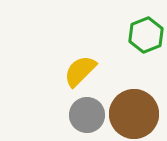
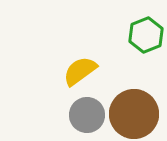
yellow semicircle: rotated 9 degrees clockwise
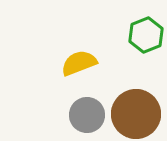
yellow semicircle: moved 1 px left, 8 px up; rotated 15 degrees clockwise
brown circle: moved 2 px right
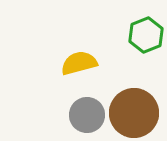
yellow semicircle: rotated 6 degrees clockwise
brown circle: moved 2 px left, 1 px up
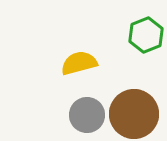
brown circle: moved 1 px down
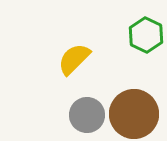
green hexagon: rotated 12 degrees counterclockwise
yellow semicircle: moved 5 px left, 4 px up; rotated 30 degrees counterclockwise
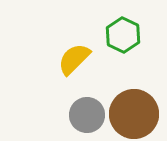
green hexagon: moved 23 px left
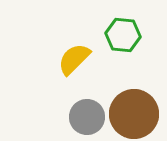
green hexagon: rotated 20 degrees counterclockwise
gray circle: moved 2 px down
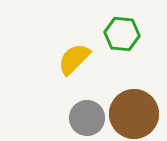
green hexagon: moved 1 px left, 1 px up
gray circle: moved 1 px down
